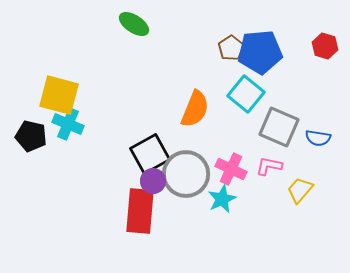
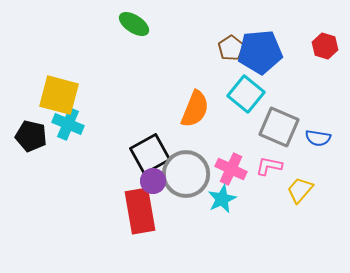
red rectangle: rotated 15 degrees counterclockwise
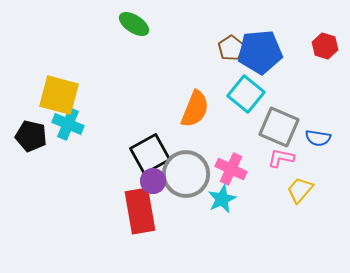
pink L-shape: moved 12 px right, 8 px up
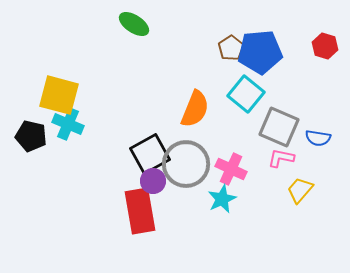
gray circle: moved 10 px up
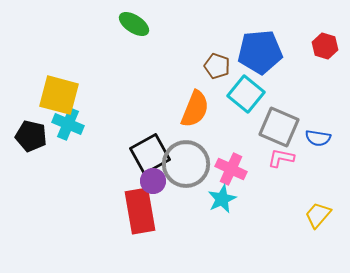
brown pentagon: moved 14 px left, 18 px down; rotated 20 degrees counterclockwise
yellow trapezoid: moved 18 px right, 25 px down
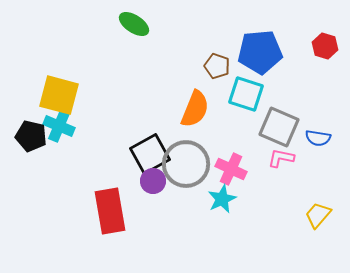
cyan square: rotated 21 degrees counterclockwise
cyan cross: moved 9 px left, 2 px down
red rectangle: moved 30 px left
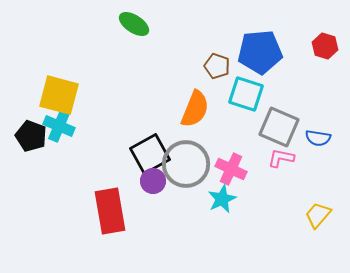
black pentagon: rotated 8 degrees clockwise
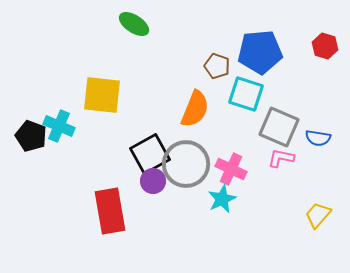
yellow square: moved 43 px right; rotated 9 degrees counterclockwise
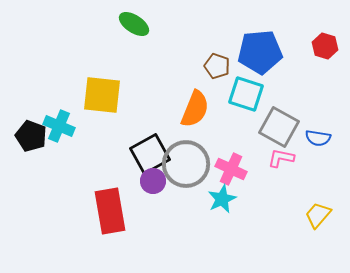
gray square: rotated 6 degrees clockwise
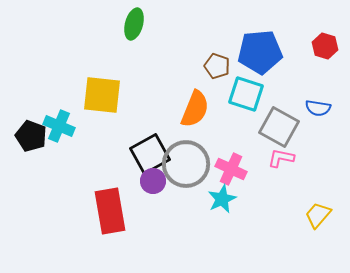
green ellipse: rotated 72 degrees clockwise
blue semicircle: moved 30 px up
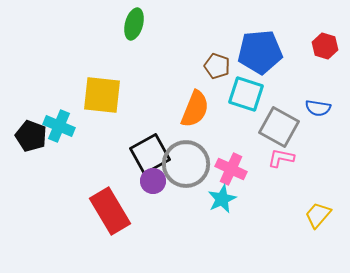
red rectangle: rotated 21 degrees counterclockwise
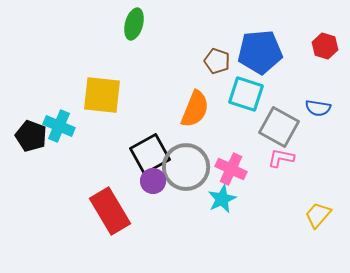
brown pentagon: moved 5 px up
gray circle: moved 3 px down
